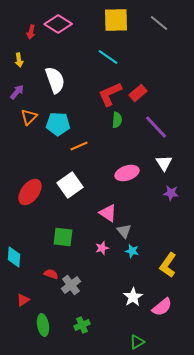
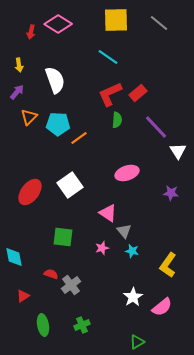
yellow arrow: moved 5 px down
orange line: moved 8 px up; rotated 12 degrees counterclockwise
white triangle: moved 14 px right, 12 px up
cyan diamond: rotated 15 degrees counterclockwise
red triangle: moved 4 px up
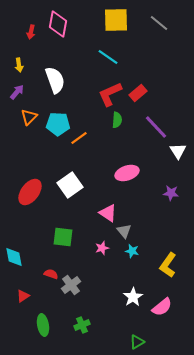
pink diamond: rotated 68 degrees clockwise
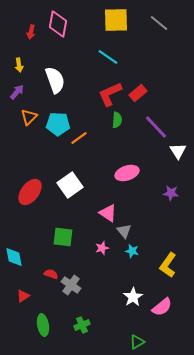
gray cross: rotated 18 degrees counterclockwise
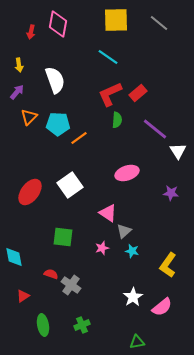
purple line: moved 1 px left, 2 px down; rotated 8 degrees counterclockwise
gray triangle: rotated 28 degrees clockwise
green triangle: rotated 21 degrees clockwise
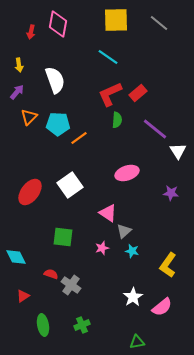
cyan diamond: moved 2 px right; rotated 15 degrees counterclockwise
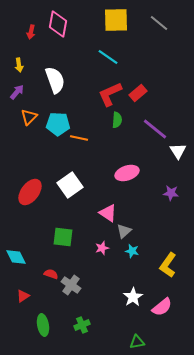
orange line: rotated 48 degrees clockwise
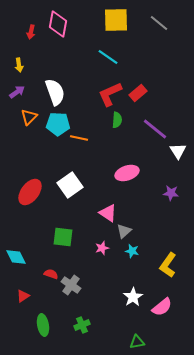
white semicircle: moved 12 px down
purple arrow: rotated 14 degrees clockwise
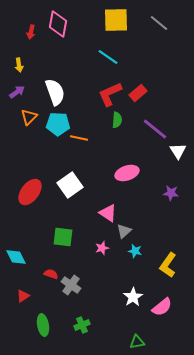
cyan star: moved 3 px right
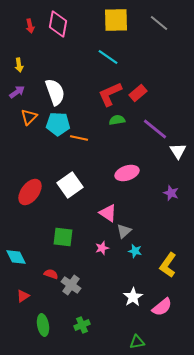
red arrow: moved 1 px left, 6 px up; rotated 24 degrees counterclockwise
green semicircle: rotated 105 degrees counterclockwise
purple star: rotated 14 degrees clockwise
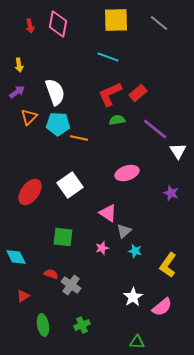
cyan line: rotated 15 degrees counterclockwise
green triangle: rotated 14 degrees clockwise
